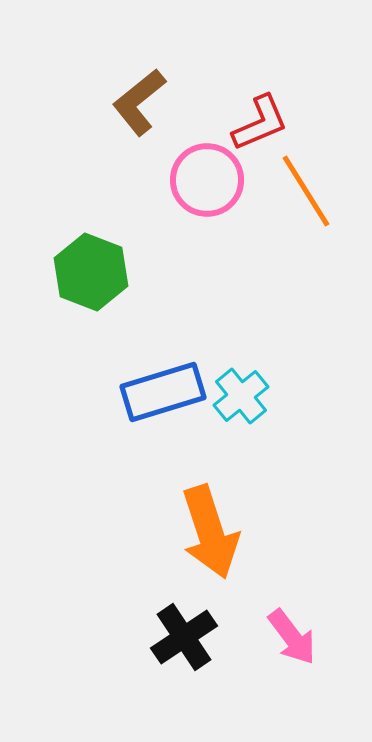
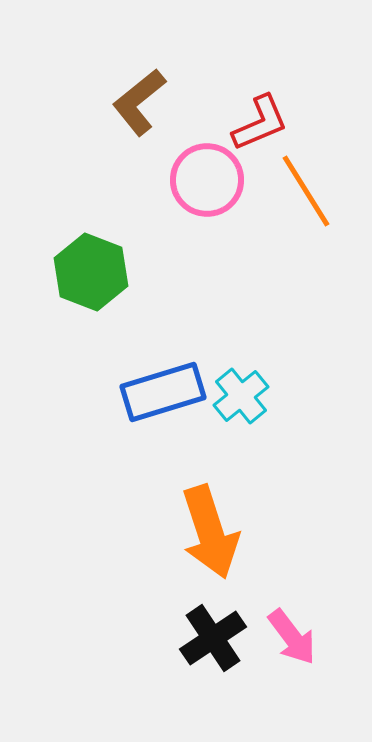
black cross: moved 29 px right, 1 px down
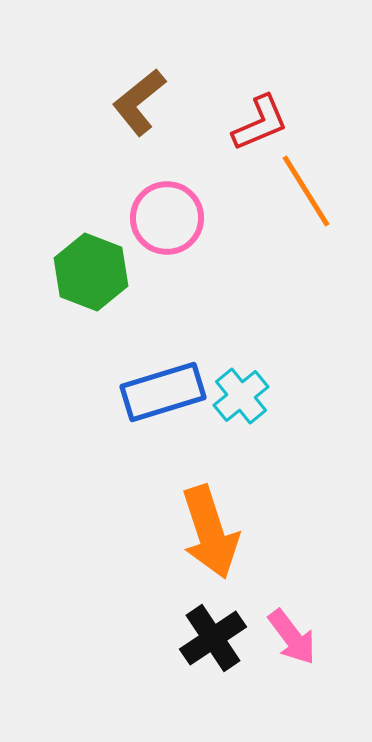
pink circle: moved 40 px left, 38 px down
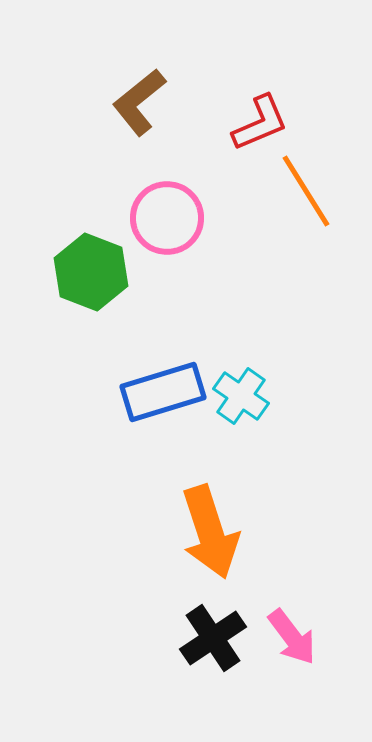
cyan cross: rotated 16 degrees counterclockwise
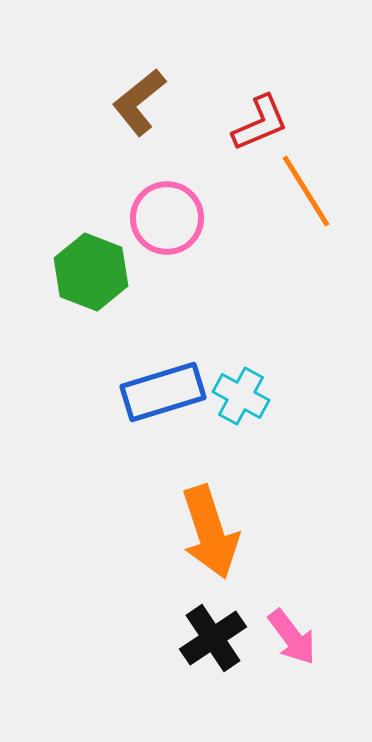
cyan cross: rotated 6 degrees counterclockwise
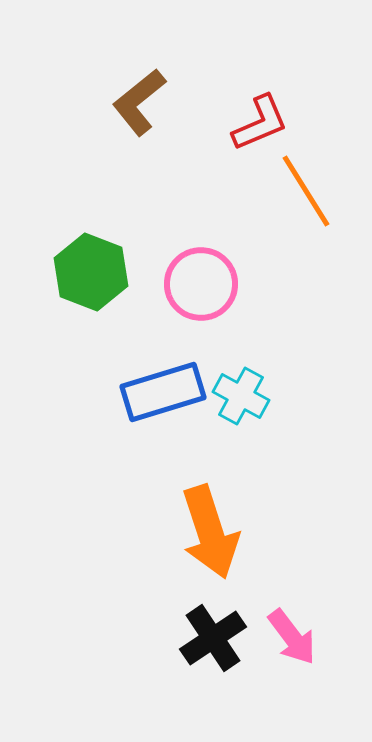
pink circle: moved 34 px right, 66 px down
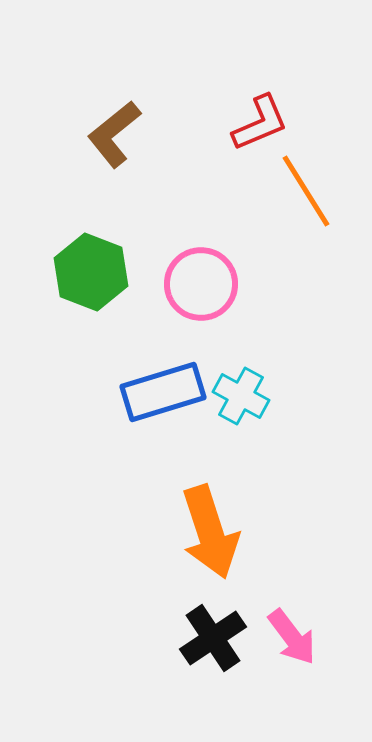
brown L-shape: moved 25 px left, 32 px down
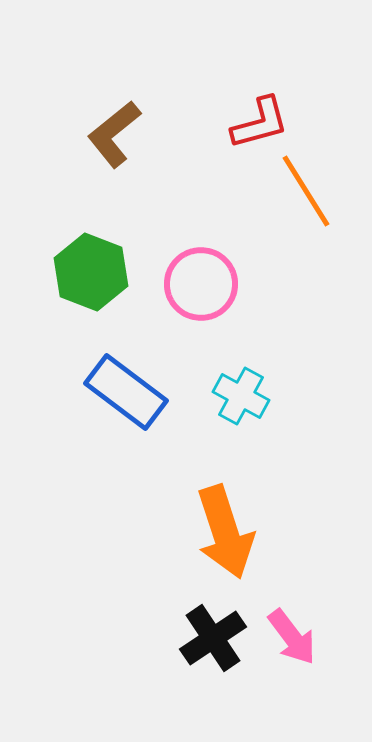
red L-shape: rotated 8 degrees clockwise
blue rectangle: moved 37 px left; rotated 54 degrees clockwise
orange arrow: moved 15 px right
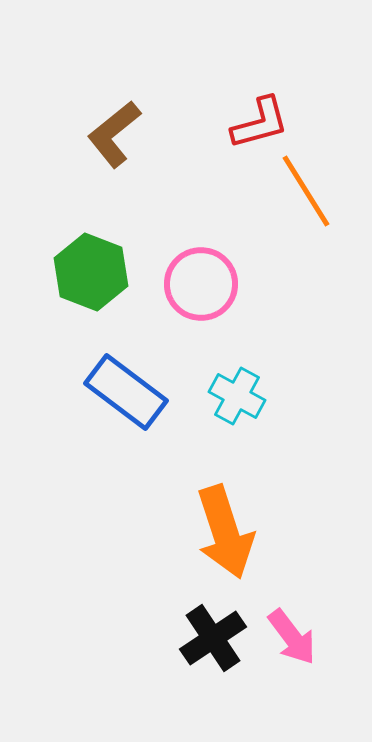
cyan cross: moved 4 px left
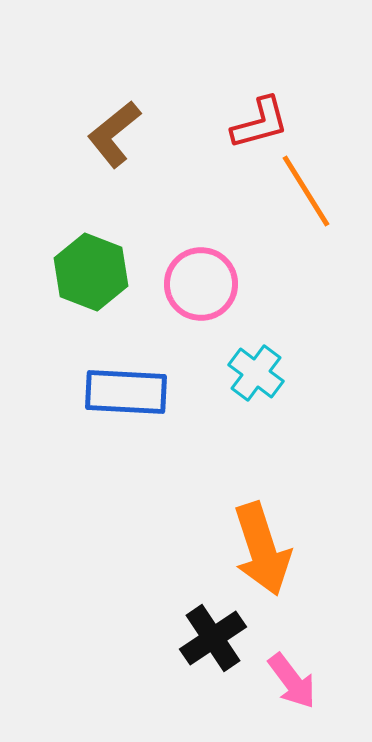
blue rectangle: rotated 34 degrees counterclockwise
cyan cross: moved 19 px right, 23 px up; rotated 8 degrees clockwise
orange arrow: moved 37 px right, 17 px down
pink arrow: moved 44 px down
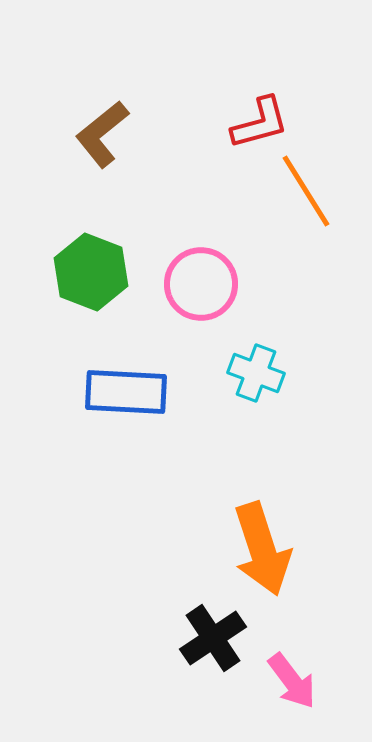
brown L-shape: moved 12 px left
cyan cross: rotated 16 degrees counterclockwise
